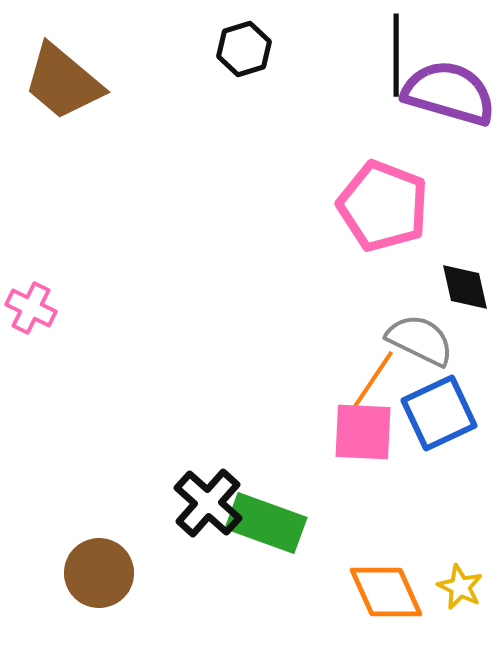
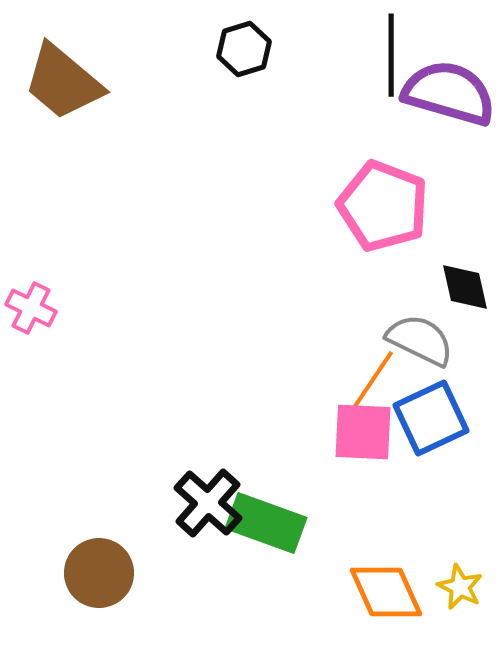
black line: moved 5 px left
blue square: moved 8 px left, 5 px down
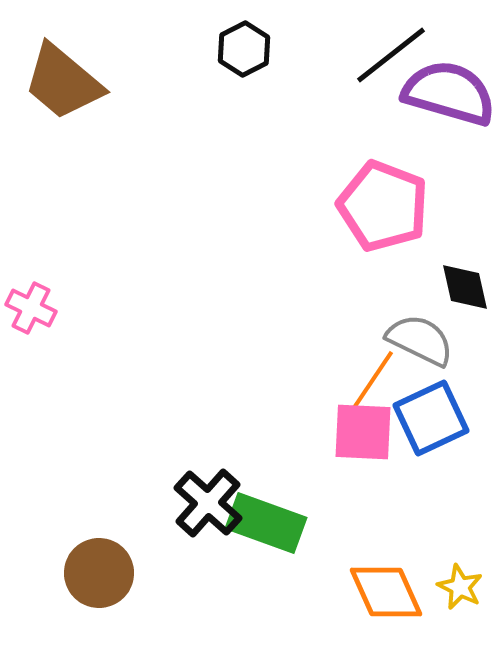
black hexagon: rotated 10 degrees counterclockwise
black line: rotated 52 degrees clockwise
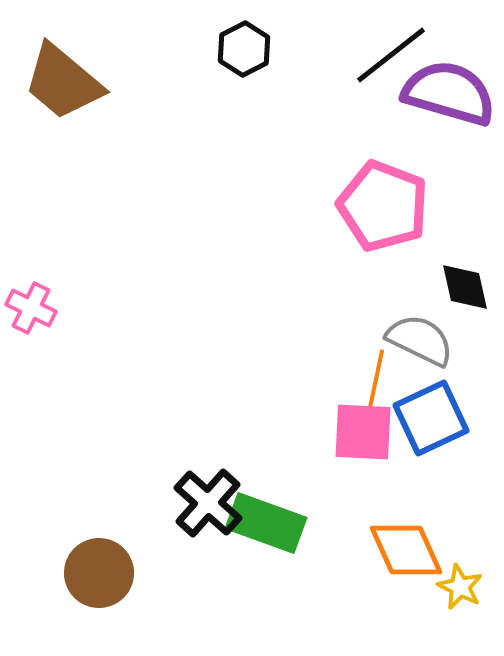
orange line: moved 3 px right, 3 px down; rotated 22 degrees counterclockwise
orange diamond: moved 20 px right, 42 px up
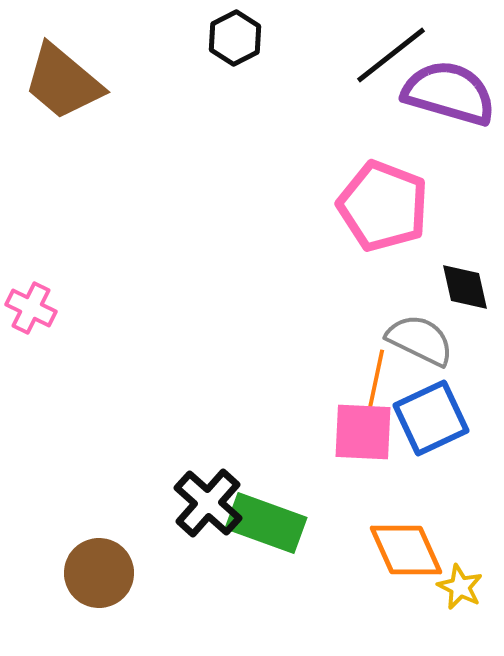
black hexagon: moved 9 px left, 11 px up
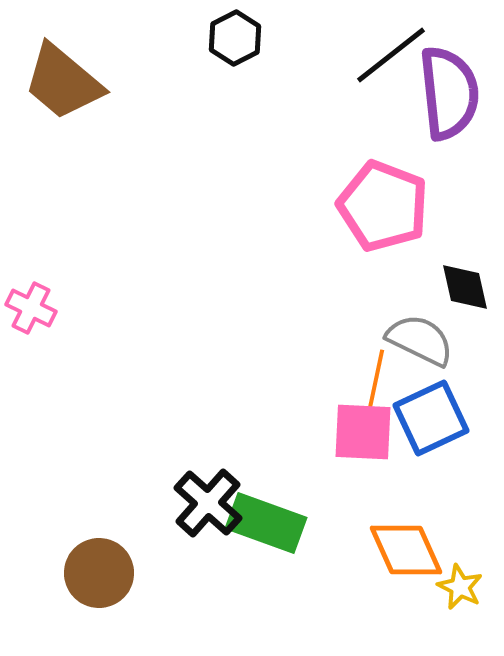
purple semicircle: rotated 68 degrees clockwise
